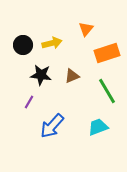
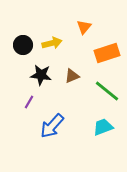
orange triangle: moved 2 px left, 2 px up
green line: rotated 20 degrees counterclockwise
cyan trapezoid: moved 5 px right
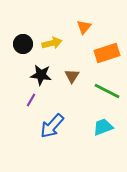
black circle: moved 1 px up
brown triangle: rotated 35 degrees counterclockwise
green line: rotated 12 degrees counterclockwise
purple line: moved 2 px right, 2 px up
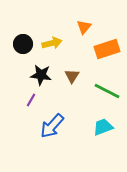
orange rectangle: moved 4 px up
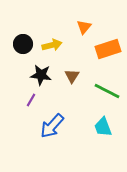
yellow arrow: moved 2 px down
orange rectangle: moved 1 px right
cyan trapezoid: rotated 90 degrees counterclockwise
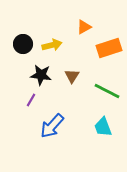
orange triangle: rotated 21 degrees clockwise
orange rectangle: moved 1 px right, 1 px up
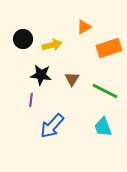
black circle: moved 5 px up
brown triangle: moved 3 px down
green line: moved 2 px left
purple line: rotated 24 degrees counterclockwise
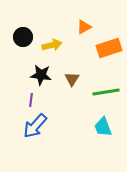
black circle: moved 2 px up
green line: moved 1 px right, 1 px down; rotated 36 degrees counterclockwise
blue arrow: moved 17 px left
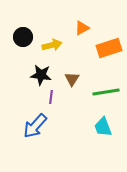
orange triangle: moved 2 px left, 1 px down
purple line: moved 20 px right, 3 px up
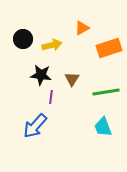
black circle: moved 2 px down
